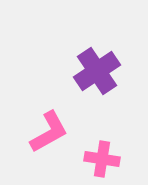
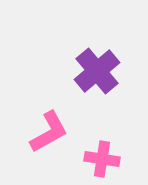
purple cross: rotated 6 degrees counterclockwise
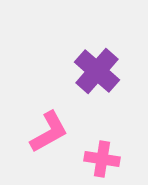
purple cross: rotated 9 degrees counterclockwise
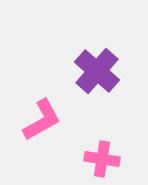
pink L-shape: moved 7 px left, 12 px up
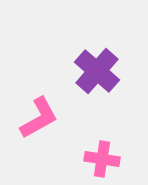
pink L-shape: moved 3 px left, 2 px up
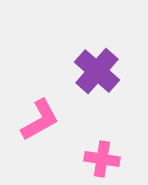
pink L-shape: moved 1 px right, 2 px down
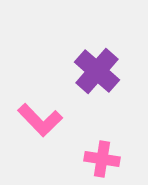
pink L-shape: rotated 75 degrees clockwise
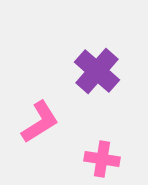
pink L-shape: moved 2 px down; rotated 78 degrees counterclockwise
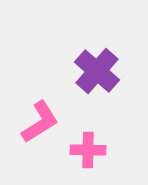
pink cross: moved 14 px left, 9 px up; rotated 8 degrees counterclockwise
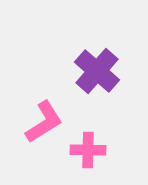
pink L-shape: moved 4 px right
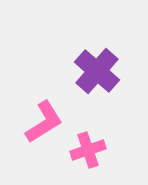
pink cross: rotated 20 degrees counterclockwise
